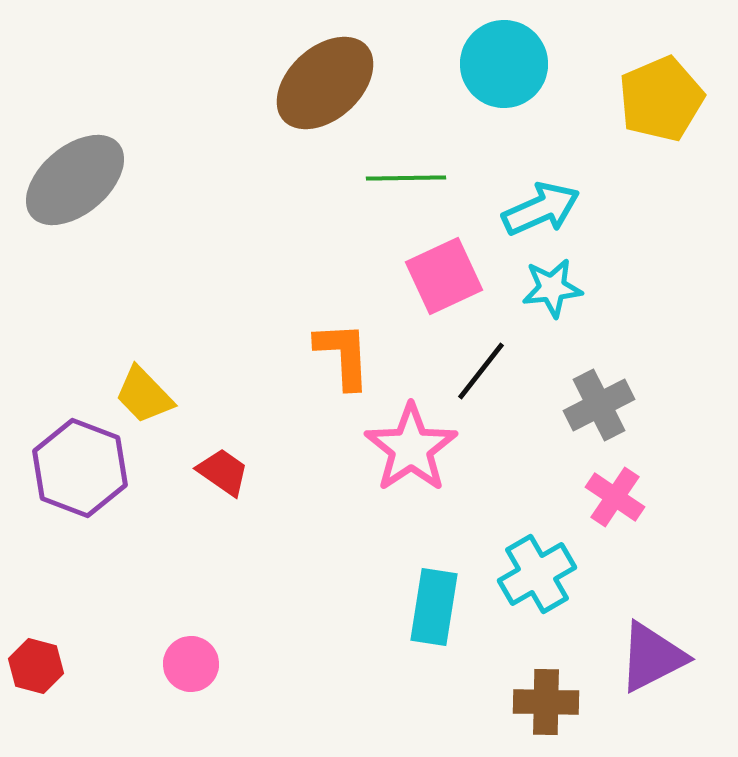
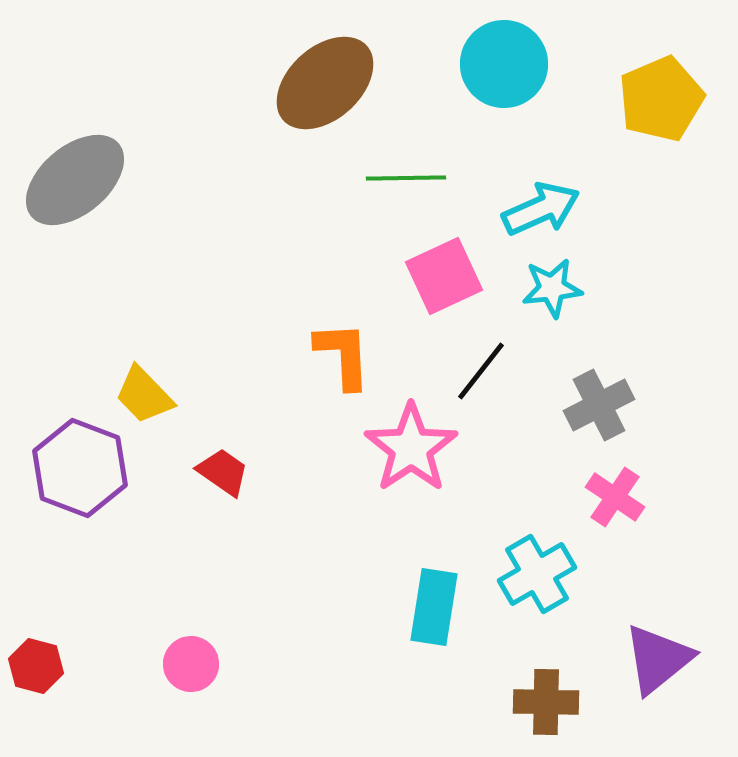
purple triangle: moved 6 px right, 2 px down; rotated 12 degrees counterclockwise
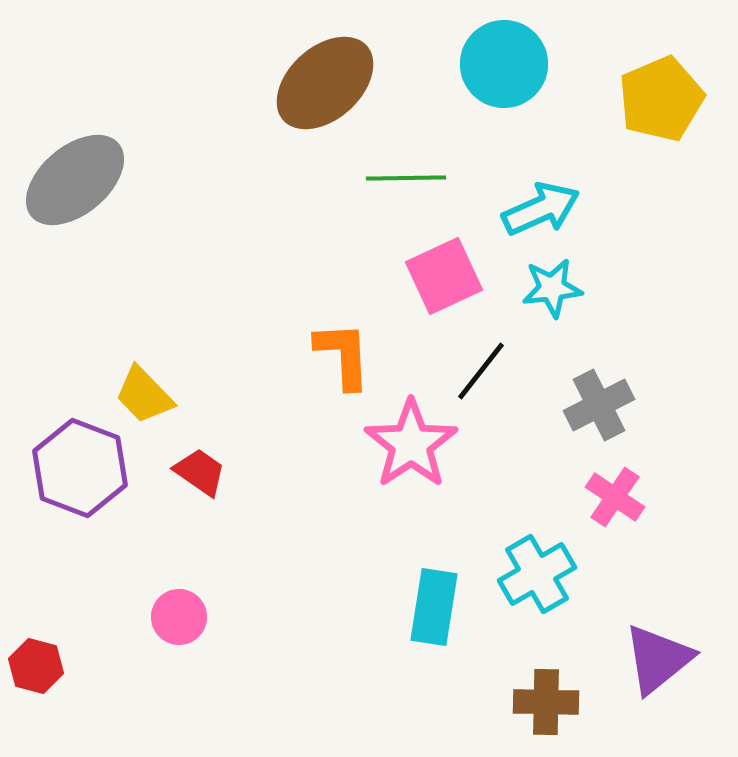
pink star: moved 4 px up
red trapezoid: moved 23 px left
pink circle: moved 12 px left, 47 px up
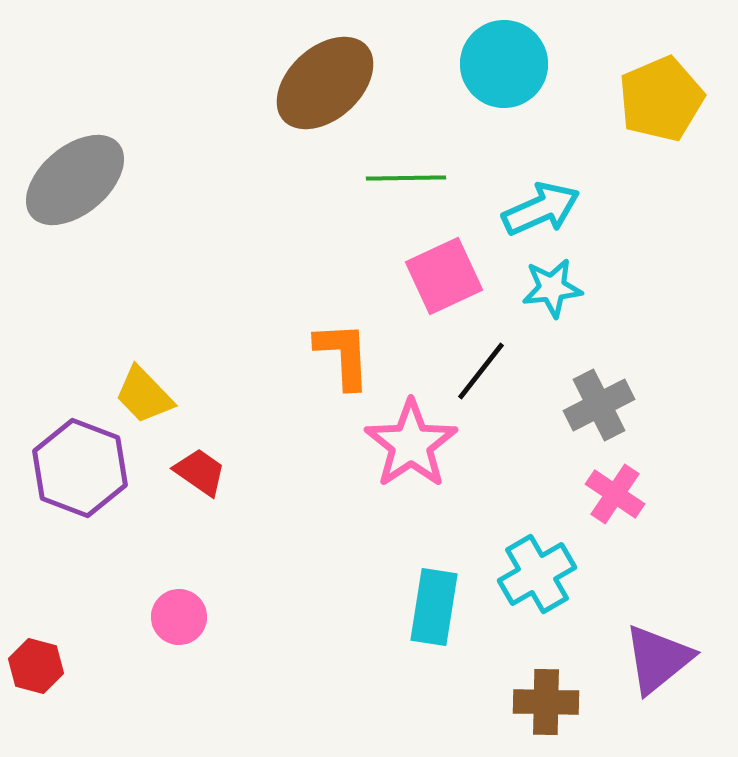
pink cross: moved 3 px up
